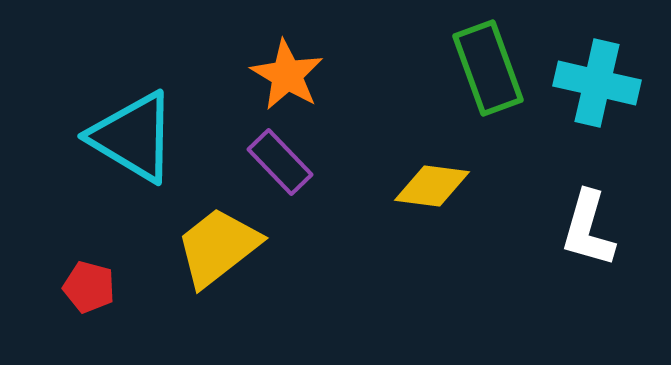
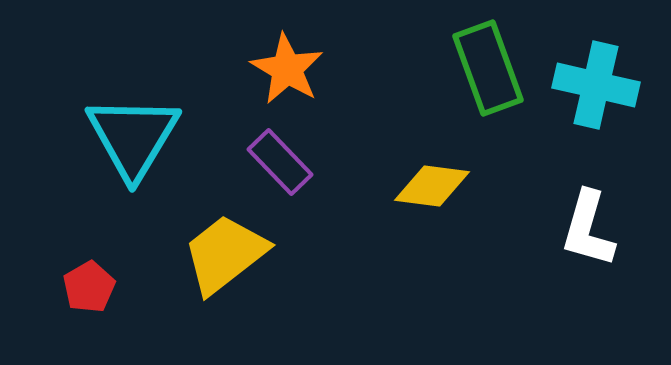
orange star: moved 6 px up
cyan cross: moved 1 px left, 2 px down
cyan triangle: rotated 30 degrees clockwise
yellow trapezoid: moved 7 px right, 7 px down
red pentagon: rotated 27 degrees clockwise
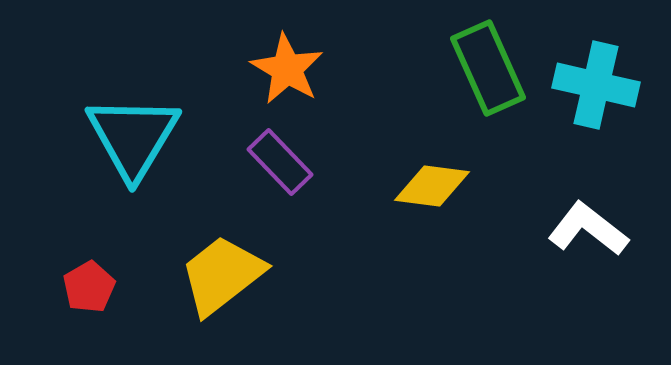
green rectangle: rotated 4 degrees counterclockwise
white L-shape: rotated 112 degrees clockwise
yellow trapezoid: moved 3 px left, 21 px down
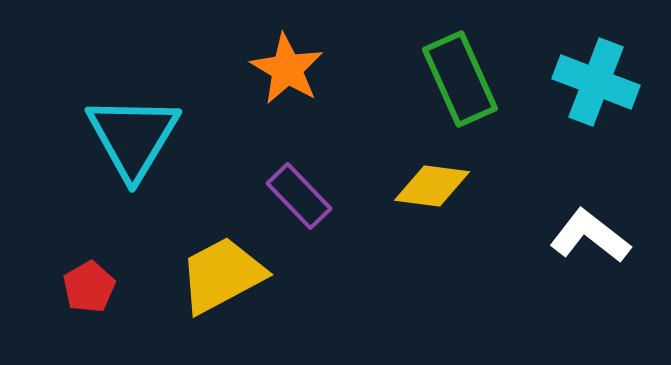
green rectangle: moved 28 px left, 11 px down
cyan cross: moved 3 px up; rotated 8 degrees clockwise
purple rectangle: moved 19 px right, 34 px down
white L-shape: moved 2 px right, 7 px down
yellow trapezoid: rotated 10 degrees clockwise
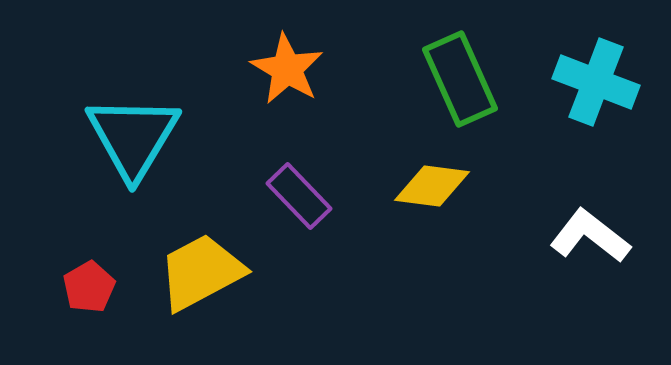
yellow trapezoid: moved 21 px left, 3 px up
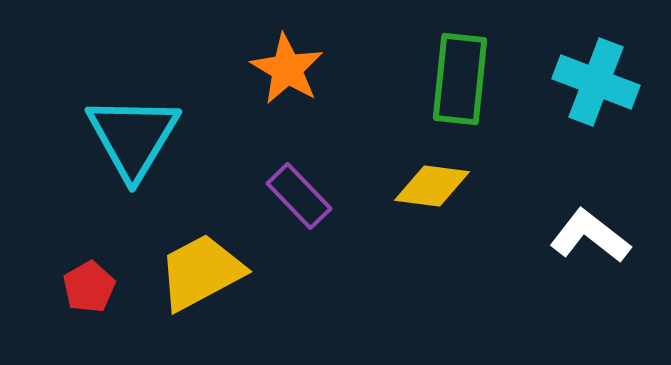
green rectangle: rotated 30 degrees clockwise
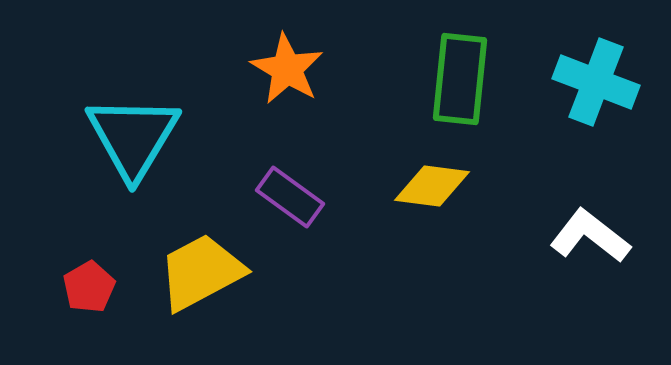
purple rectangle: moved 9 px left, 1 px down; rotated 10 degrees counterclockwise
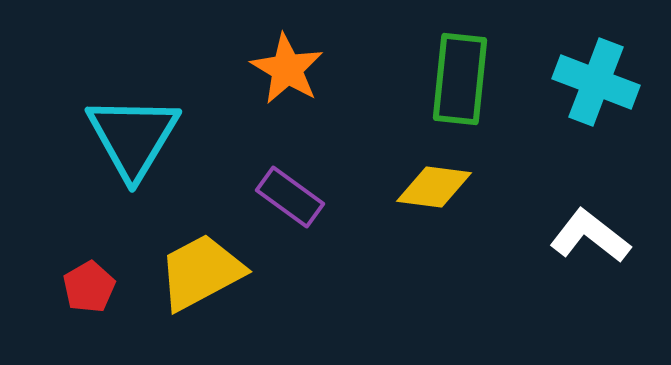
yellow diamond: moved 2 px right, 1 px down
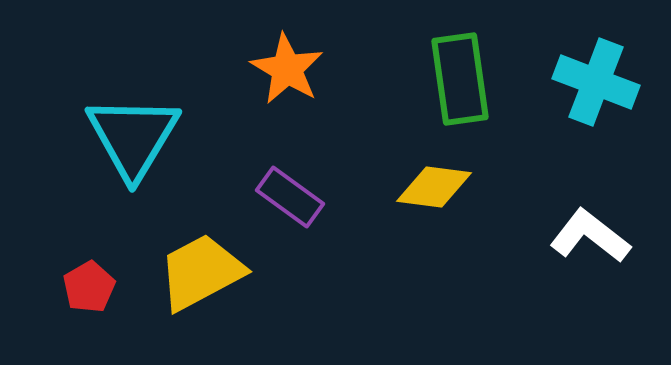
green rectangle: rotated 14 degrees counterclockwise
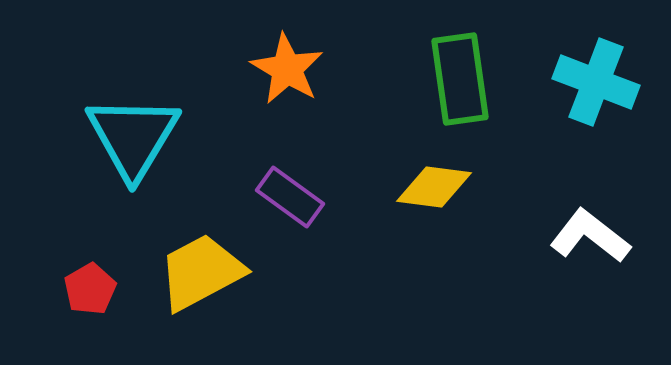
red pentagon: moved 1 px right, 2 px down
